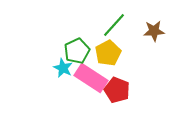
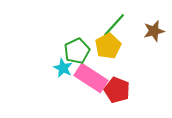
brown star: rotated 10 degrees counterclockwise
yellow pentagon: moved 7 px up
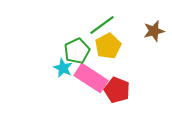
green line: moved 12 px left; rotated 12 degrees clockwise
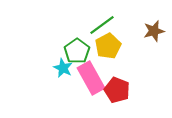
green pentagon: rotated 10 degrees counterclockwise
pink rectangle: rotated 28 degrees clockwise
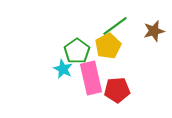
green line: moved 13 px right, 1 px down
cyan star: moved 1 px down
pink rectangle: rotated 16 degrees clockwise
red pentagon: rotated 25 degrees counterclockwise
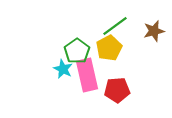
yellow pentagon: moved 1 px right, 2 px down
pink rectangle: moved 4 px left, 3 px up
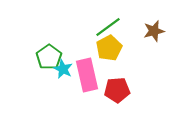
green line: moved 7 px left, 1 px down
green pentagon: moved 28 px left, 6 px down
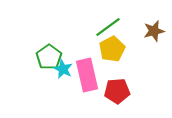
yellow pentagon: moved 3 px right, 1 px down
red pentagon: moved 1 px down
